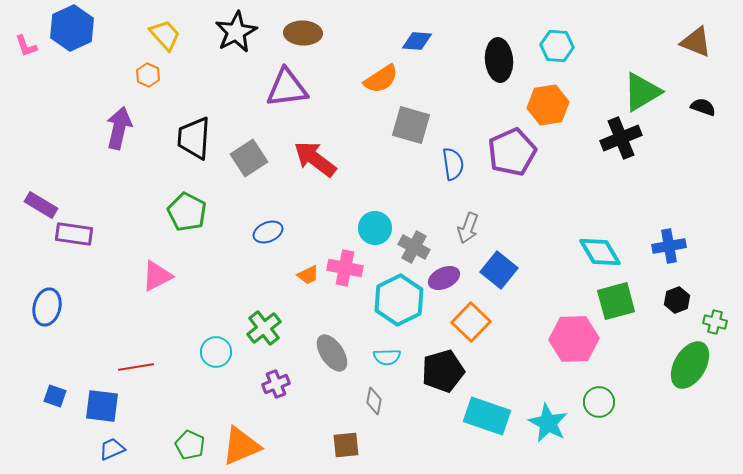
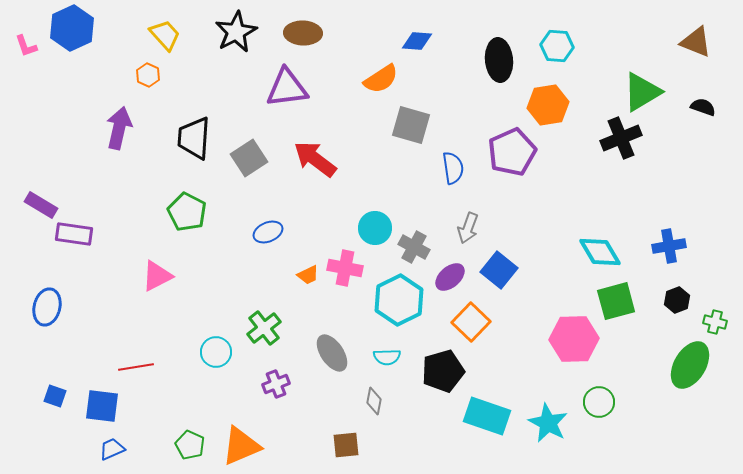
blue semicircle at (453, 164): moved 4 px down
purple ellipse at (444, 278): moved 6 px right, 1 px up; rotated 16 degrees counterclockwise
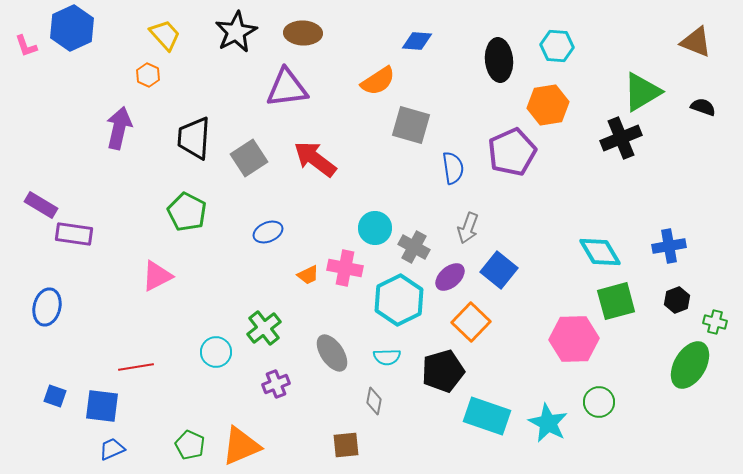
orange semicircle at (381, 79): moved 3 px left, 2 px down
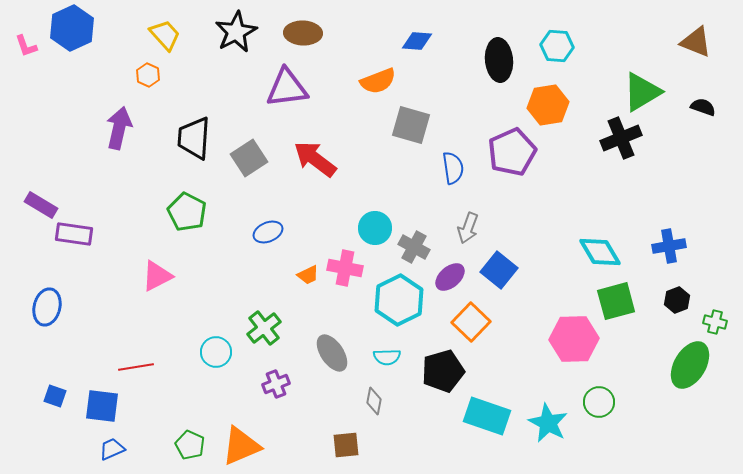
orange semicircle at (378, 81): rotated 12 degrees clockwise
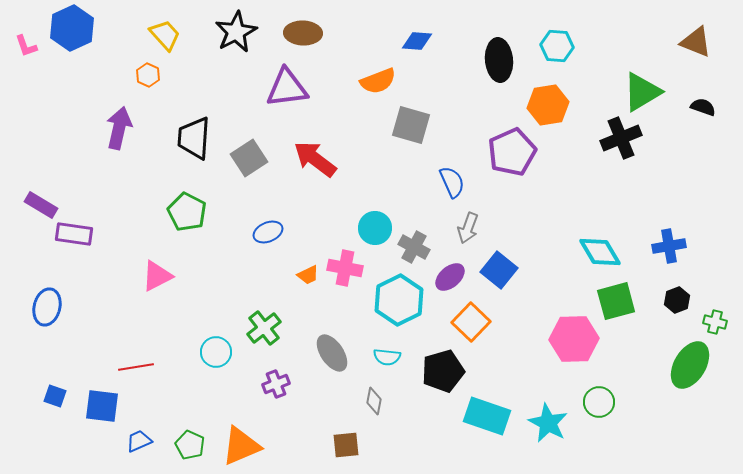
blue semicircle at (453, 168): moved 1 px left, 14 px down; rotated 16 degrees counterclockwise
cyan semicircle at (387, 357): rotated 8 degrees clockwise
blue trapezoid at (112, 449): moved 27 px right, 8 px up
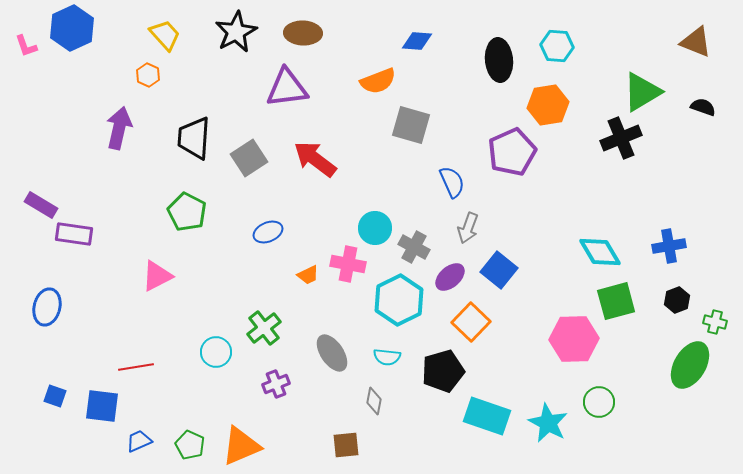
pink cross at (345, 268): moved 3 px right, 4 px up
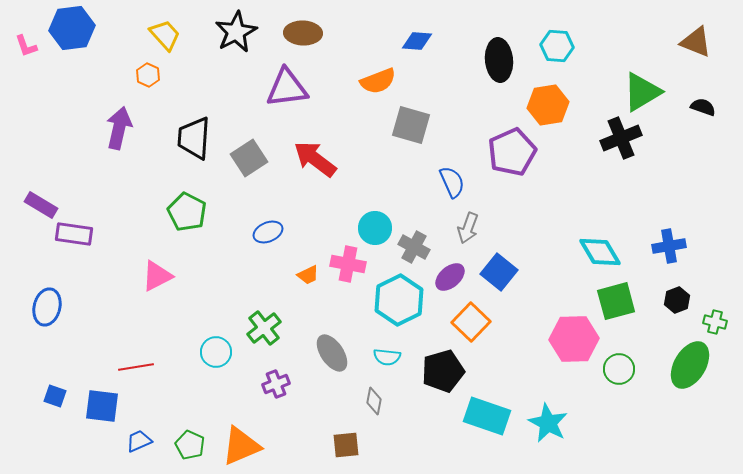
blue hexagon at (72, 28): rotated 18 degrees clockwise
blue square at (499, 270): moved 2 px down
green circle at (599, 402): moved 20 px right, 33 px up
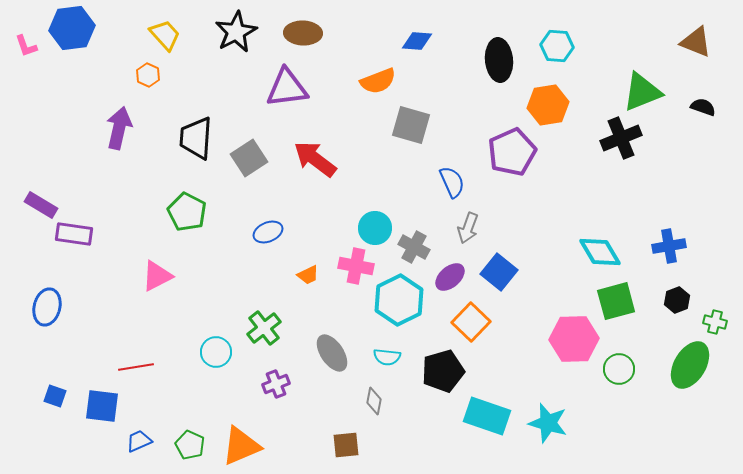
green triangle at (642, 92): rotated 9 degrees clockwise
black trapezoid at (194, 138): moved 2 px right
pink cross at (348, 264): moved 8 px right, 2 px down
cyan star at (548, 423): rotated 12 degrees counterclockwise
